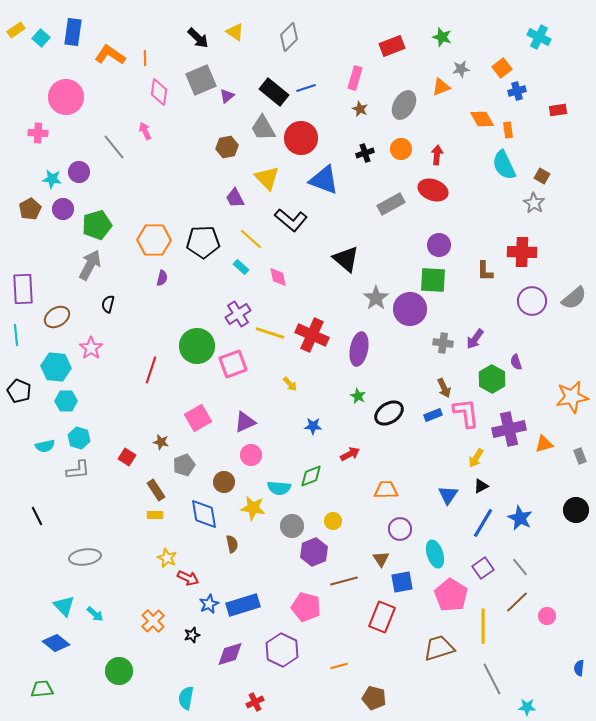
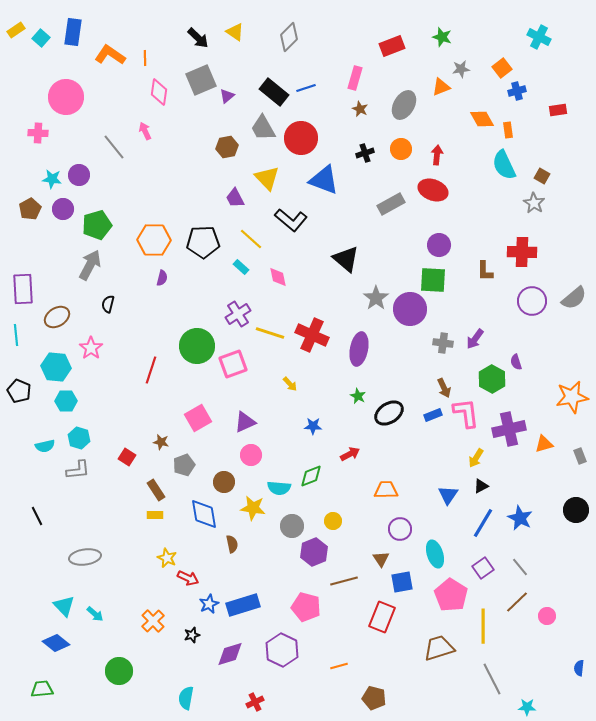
purple circle at (79, 172): moved 3 px down
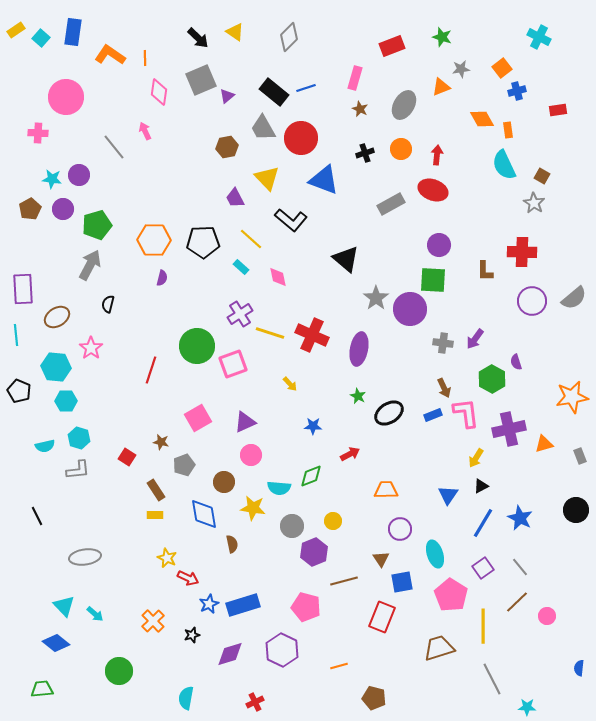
purple cross at (238, 314): moved 2 px right
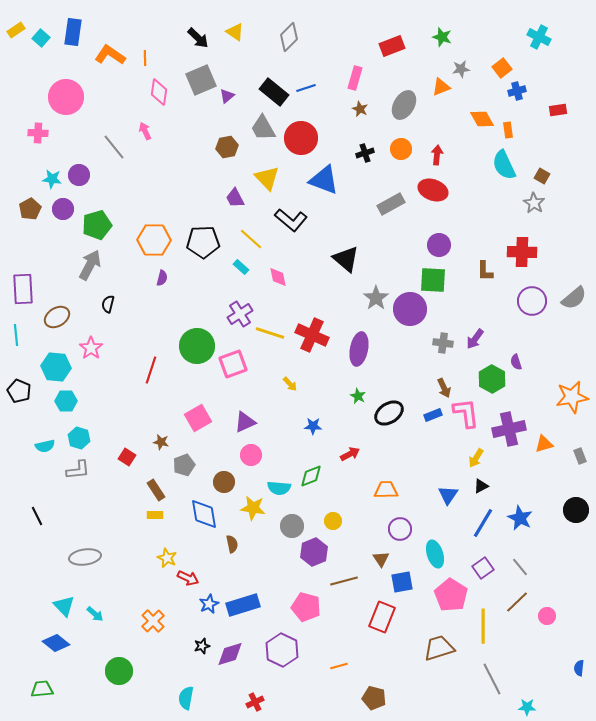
black star at (192, 635): moved 10 px right, 11 px down
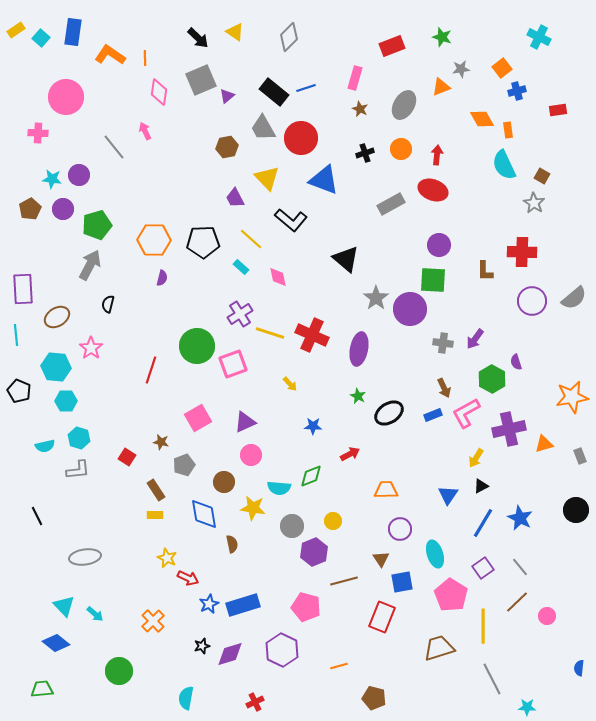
pink L-shape at (466, 413): rotated 112 degrees counterclockwise
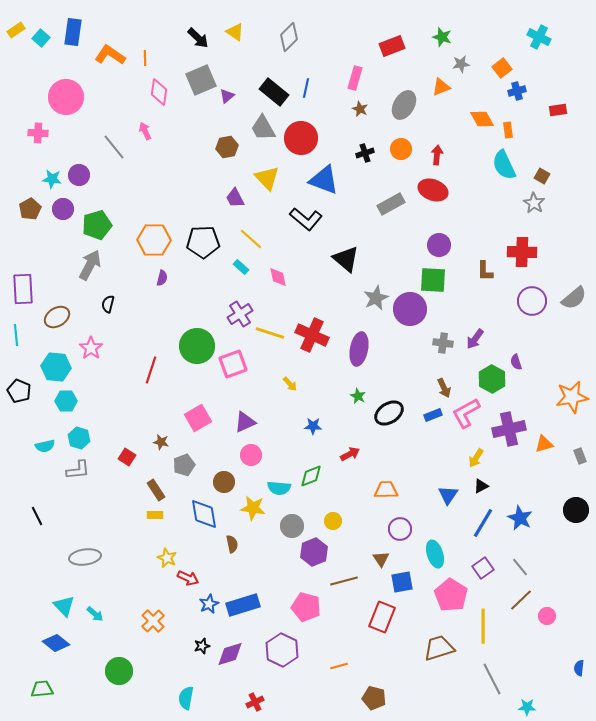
gray star at (461, 69): moved 5 px up
blue line at (306, 88): rotated 60 degrees counterclockwise
black L-shape at (291, 220): moved 15 px right, 1 px up
gray star at (376, 298): rotated 10 degrees clockwise
brown line at (517, 602): moved 4 px right, 2 px up
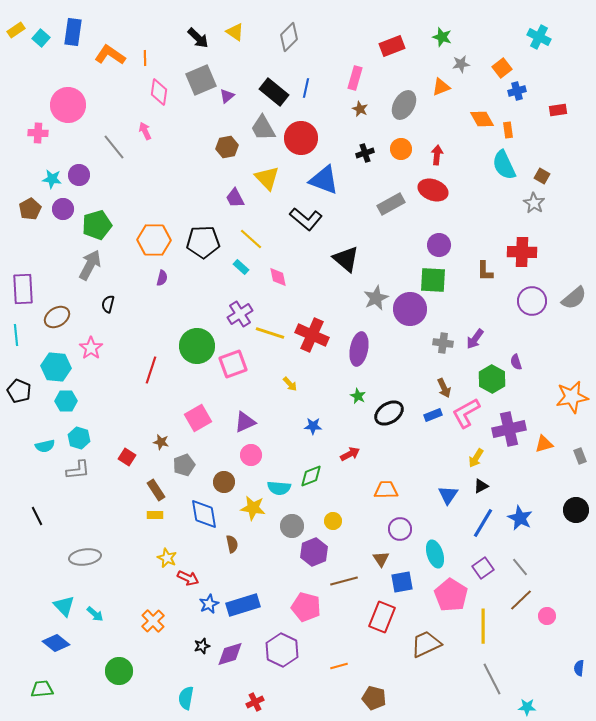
pink circle at (66, 97): moved 2 px right, 8 px down
brown trapezoid at (439, 648): moved 13 px left, 4 px up; rotated 8 degrees counterclockwise
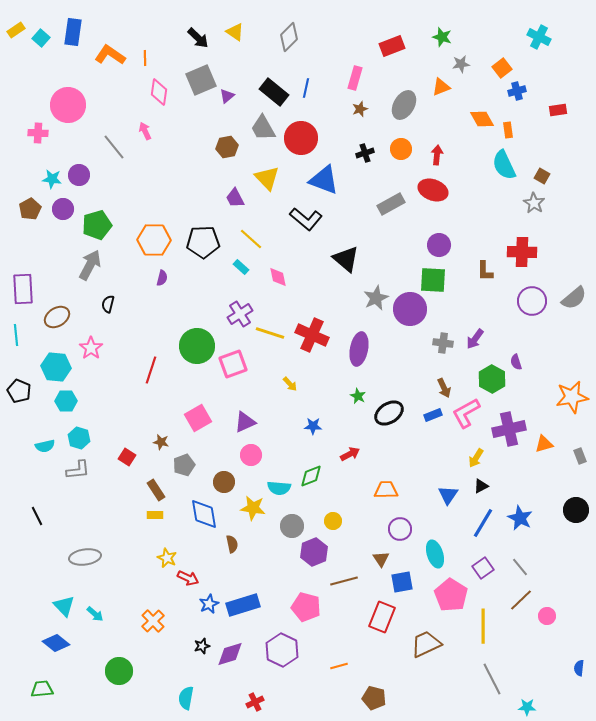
brown star at (360, 109): rotated 28 degrees clockwise
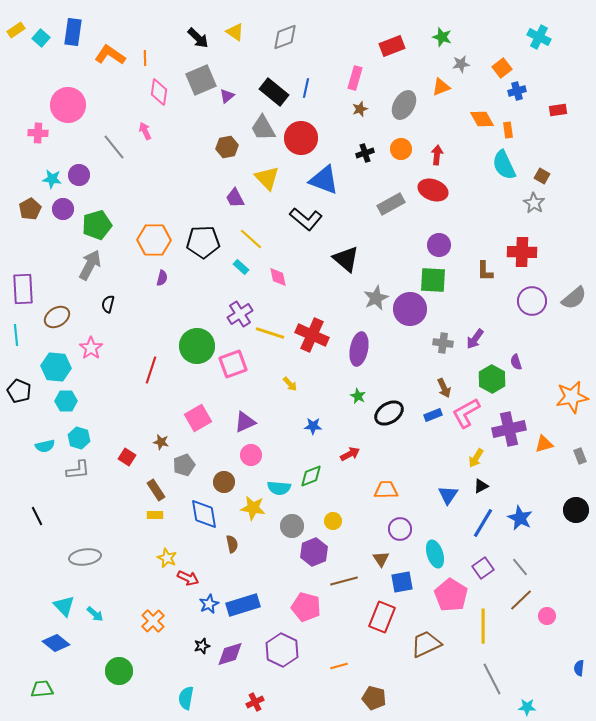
gray diamond at (289, 37): moved 4 px left; rotated 24 degrees clockwise
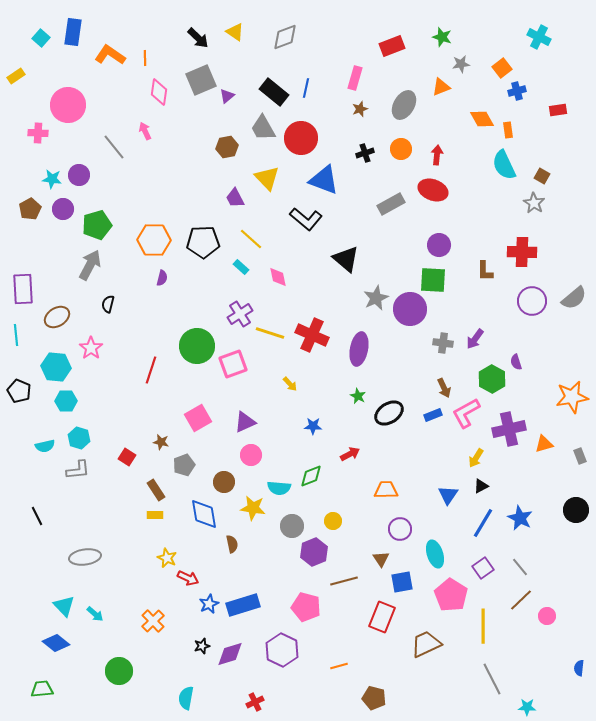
yellow rectangle at (16, 30): moved 46 px down
